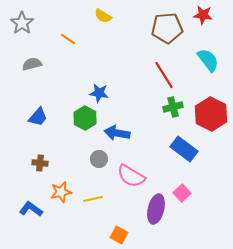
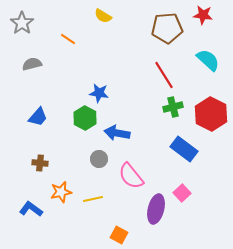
cyan semicircle: rotated 10 degrees counterclockwise
pink semicircle: rotated 20 degrees clockwise
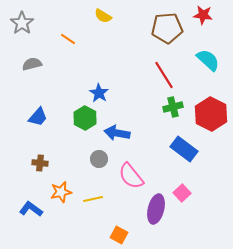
blue star: rotated 24 degrees clockwise
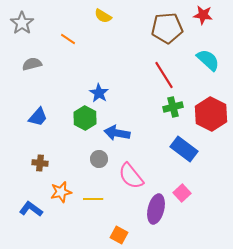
yellow line: rotated 12 degrees clockwise
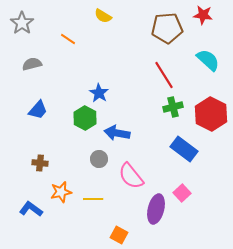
blue trapezoid: moved 7 px up
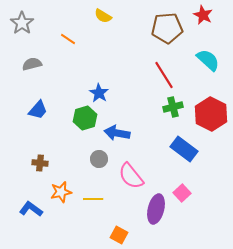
red star: rotated 18 degrees clockwise
green hexagon: rotated 15 degrees clockwise
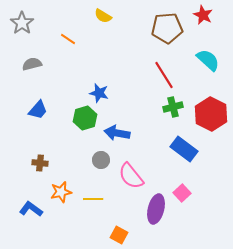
blue star: rotated 18 degrees counterclockwise
gray circle: moved 2 px right, 1 px down
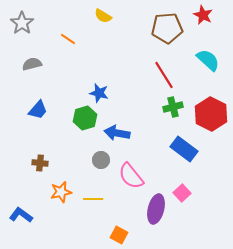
blue L-shape: moved 10 px left, 6 px down
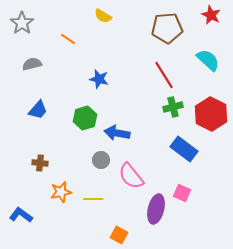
red star: moved 8 px right
blue star: moved 14 px up
pink square: rotated 24 degrees counterclockwise
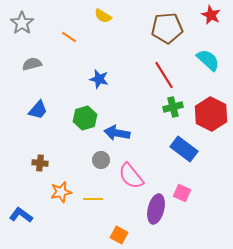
orange line: moved 1 px right, 2 px up
